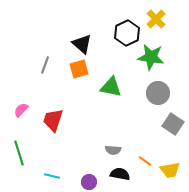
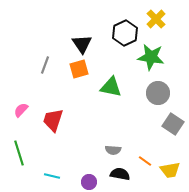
black hexagon: moved 2 px left
black triangle: rotated 15 degrees clockwise
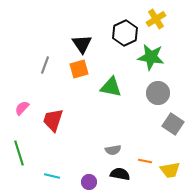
yellow cross: rotated 12 degrees clockwise
pink semicircle: moved 1 px right, 2 px up
gray semicircle: rotated 14 degrees counterclockwise
orange line: rotated 24 degrees counterclockwise
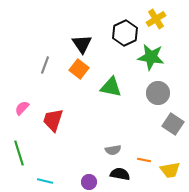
orange square: rotated 36 degrees counterclockwise
orange line: moved 1 px left, 1 px up
cyan line: moved 7 px left, 5 px down
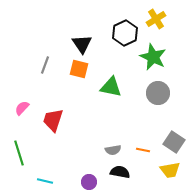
green star: moved 2 px right; rotated 16 degrees clockwise
orange square: rotated 24 degrees counterclockwise
gray square: moved 1 px right, 18 px down
orange line: moved 1 px left, 10 px up
black semicircle: moved 2 px up
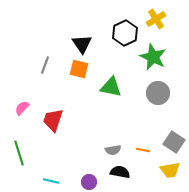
cyan line: moved 6 px right
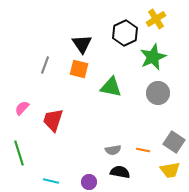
green star: rotated 24 degrees clockwise
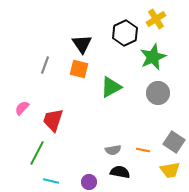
green triangle: rotated 40 degrees counterclockwise
green line: moved 18 px right; rotated 45 degrees clockwise
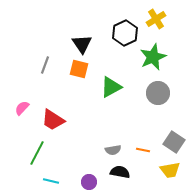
red trapezoid: rotated 75 degrees counterclockwise
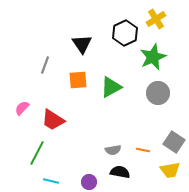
orange square: moved 1 px left, 11 px down; rotated 18 degrees counterclockwise
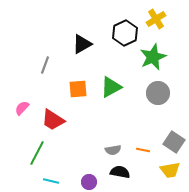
black triangle: rotated 35 degrees clockwise
orange square: moved 9 px down
